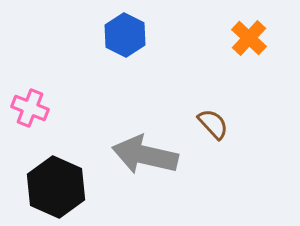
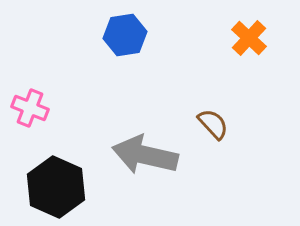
blue hexagon: rotated 24 degrees clockwise
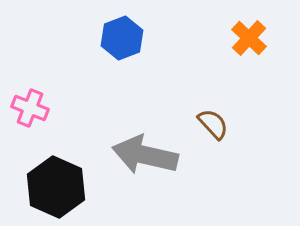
blue hexagon: moved 3 px left, 3 px down; rotated 12 degrees counterclockwise
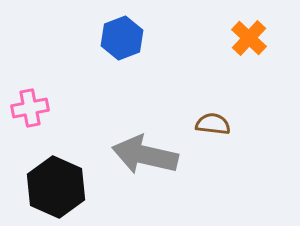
pink cross: rotated 33 degrees counterclockwise
brown semicircle: rotated 40 degrees counterclockwise
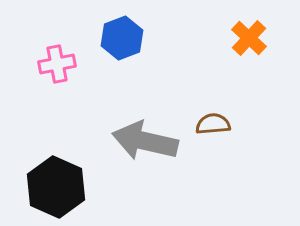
pink cross: moved 27 px right, 44 px up
brown semicircle: rotated 12 degrees counterclockwise
gray arrow: moved 14 px up
